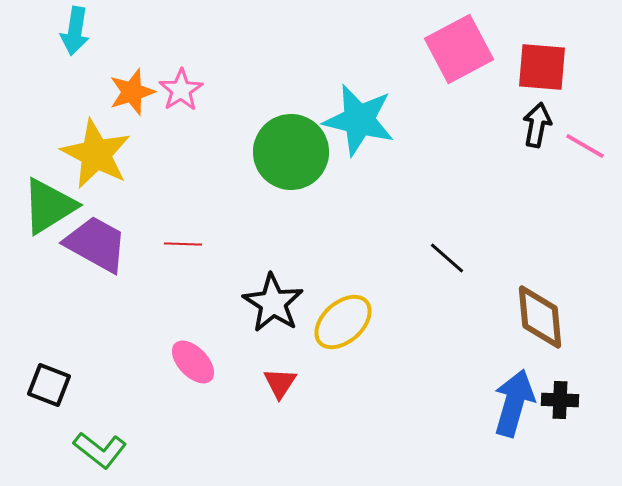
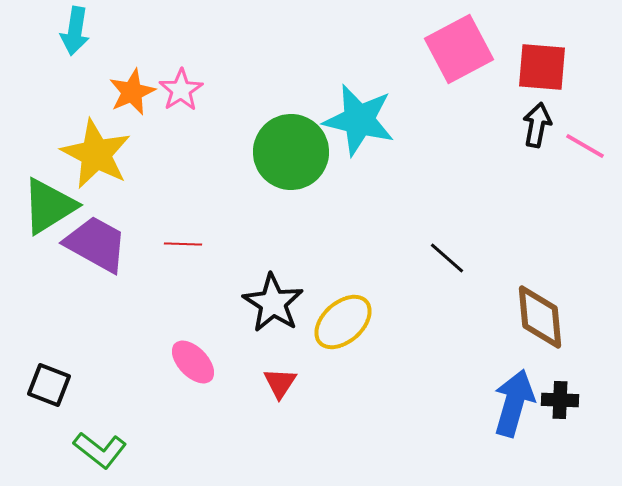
orange star: rotated 6 degrees counterclockwise
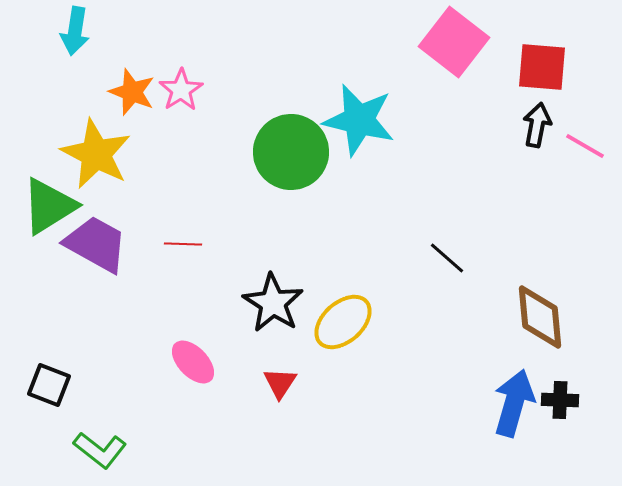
pink square: moved 5 px left, 7 px up; rotated 24 degrees counterclockwise
orange star: rotated 27 degrees counterclockwise
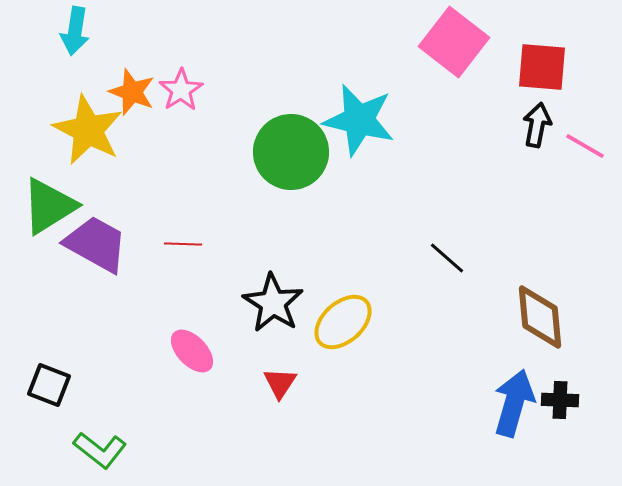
yellow star: moved 8 px left, 24 px up
pink ellipse: moved 1 px left, 11 px up
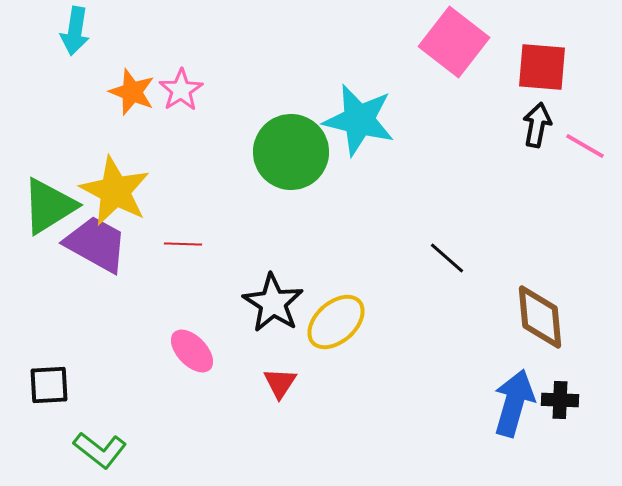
yellow star: moved 27 px right, 61 px down
yellow ellipse: moved 7 px left
black square: rotated 24 degrees counterclockwise
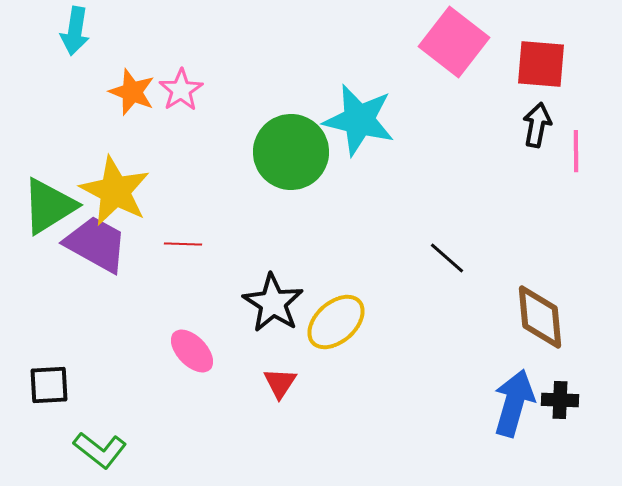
red square: moved 1 px left, 3 px up
pink line: moved 9 px left, 5 px down; rotated 60 degrees clockwise
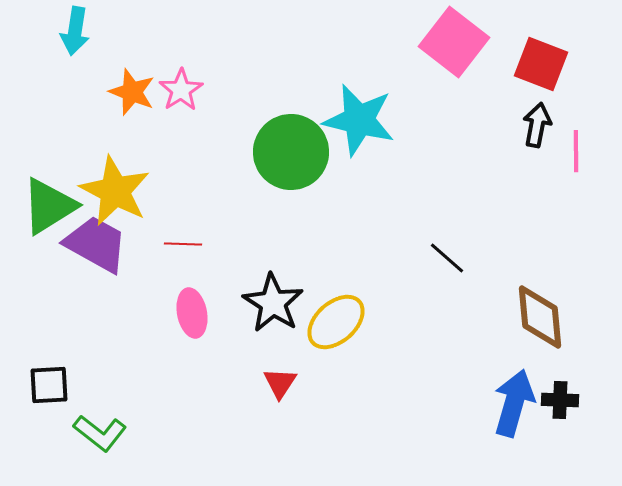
red square: rotated 16 degrees clockwise
pink ellipse: moved 38 px up; rotated 33 degrees clockwise
green L-shape: moved 17 px up
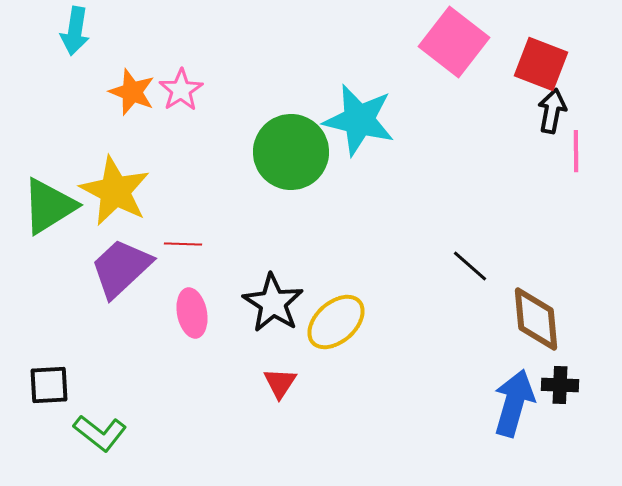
black arrow: moved 15 px right, 14 px up
purple trapezoid: moved 25 px right, 24 px down; rotated 72 degrees counterclockwise
black line: moved 23 px right, 8 px down
brown diamond: moved 4 px left, 2 px down
black cross: moved 15 px up
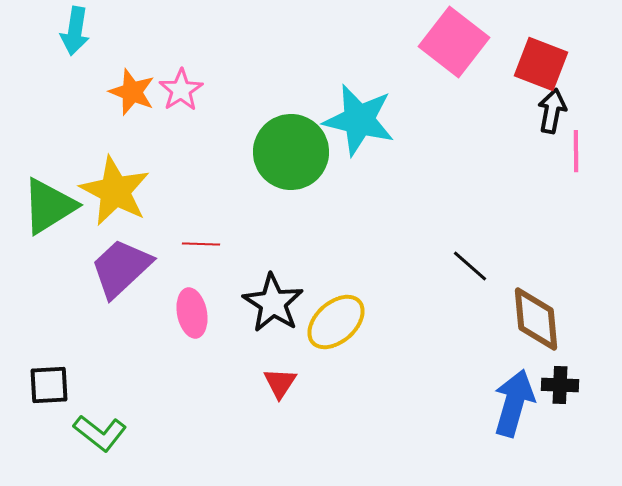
red line: moved 18 px right
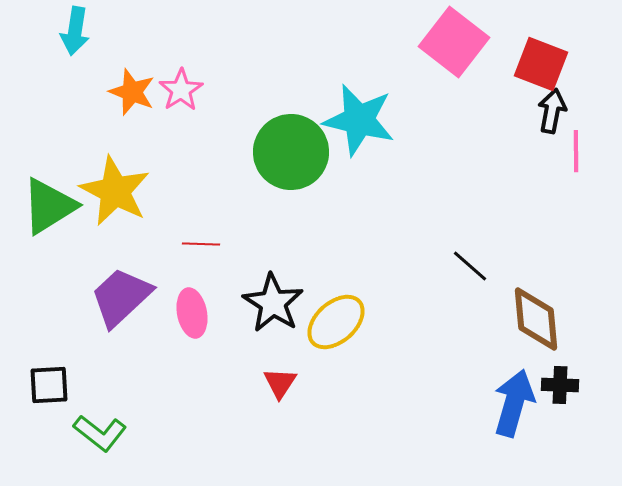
purple trapezoid: moved 29 px down
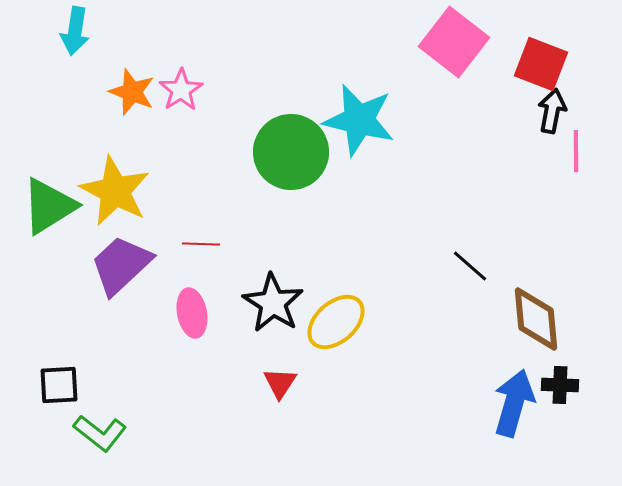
purple trapezoid: moved 32 px up
black square: moved 10 px right
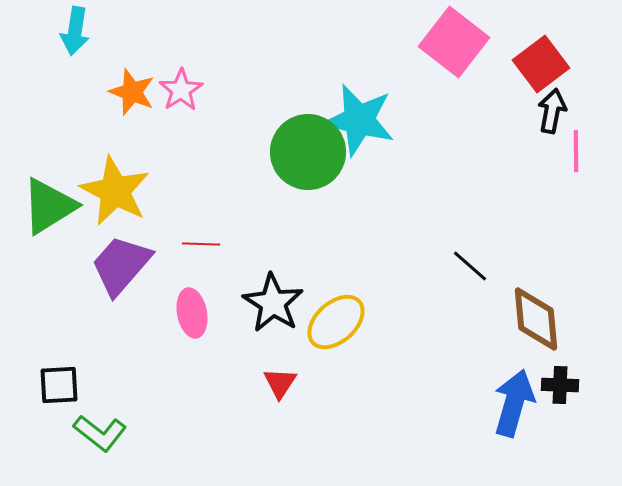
red square: rotated 32 degrees clockwise
green circle: moved 17 px right
purple trapezoid: rotated 6 degrees counterclockwise
